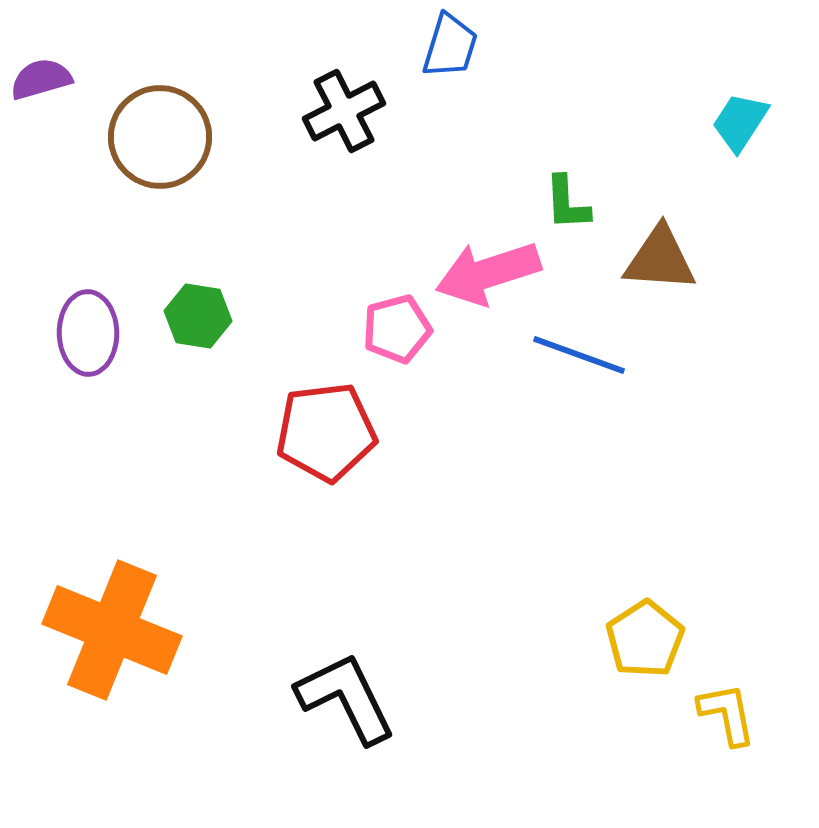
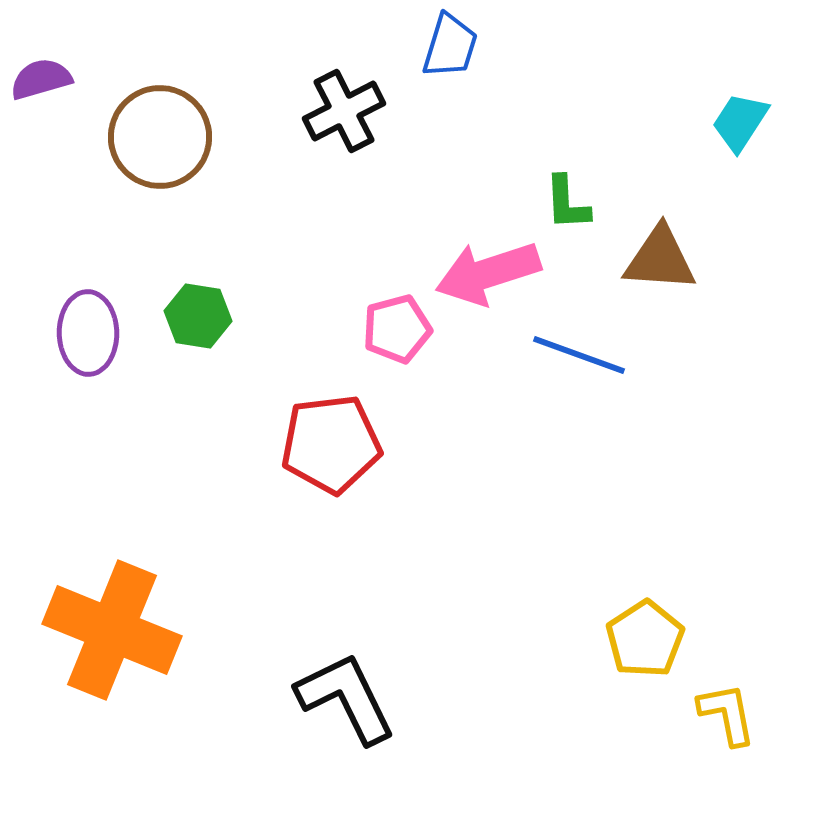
red pentagon: moved 5 px right, 12 px down
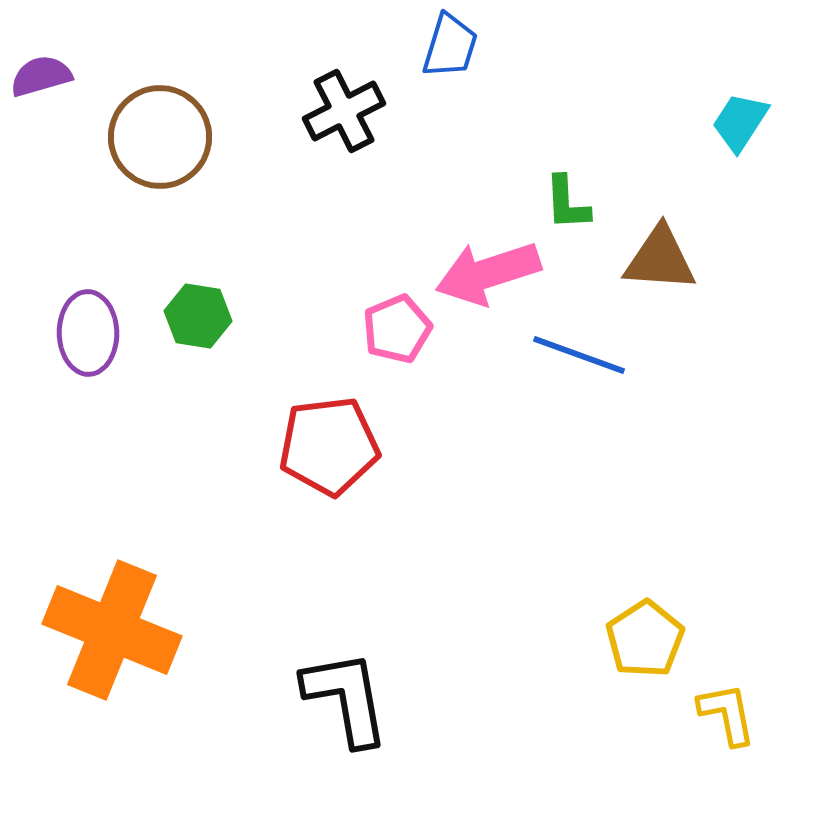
purple semicircle: moved 3 px up
pink pentagon: rotated 8 degrees counterclockwise
red pentagon: moved 2 px left, 2 px down
black L-shape: rotated 16 degrees clockwise
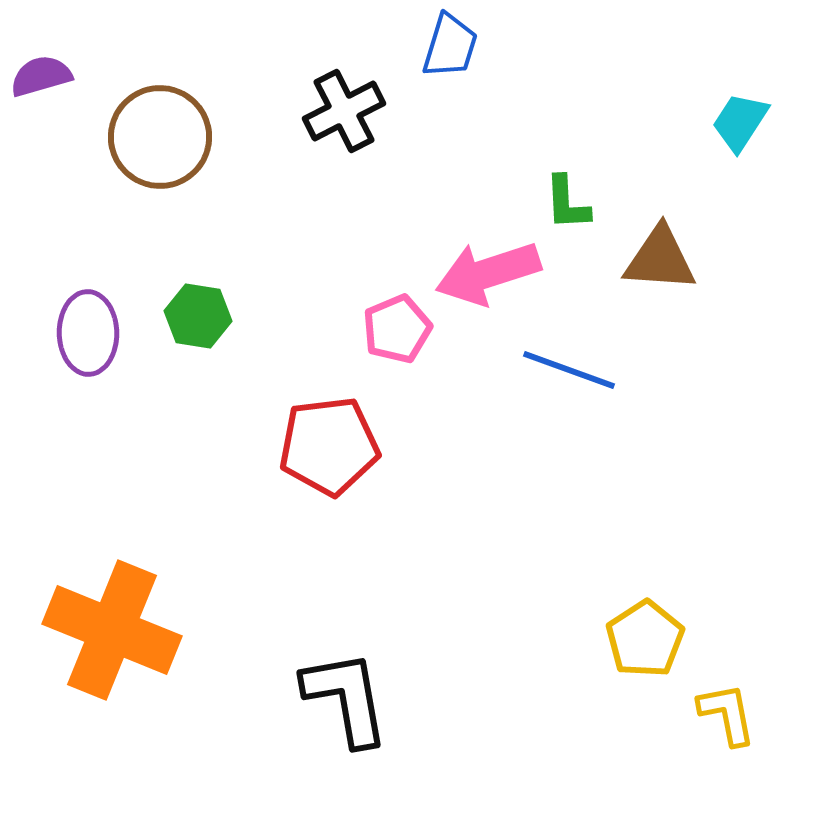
blue line: moved 10 px left, 15 px down
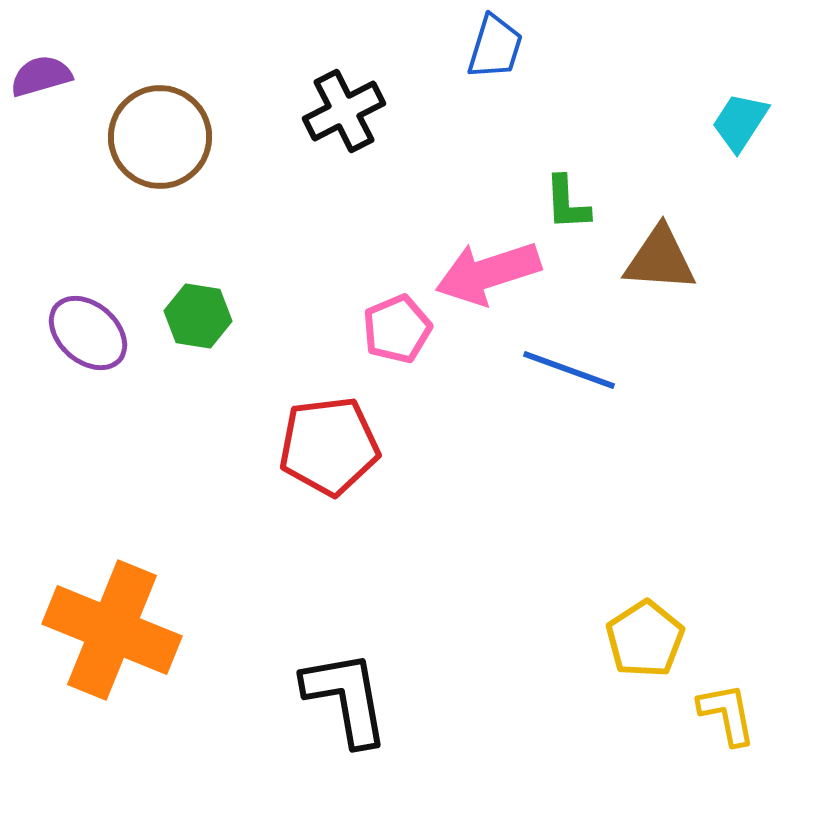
blue trapezoid: moved 45 px right, 1 px down
purple ellipse: rotated 48 degrees counterclockwise
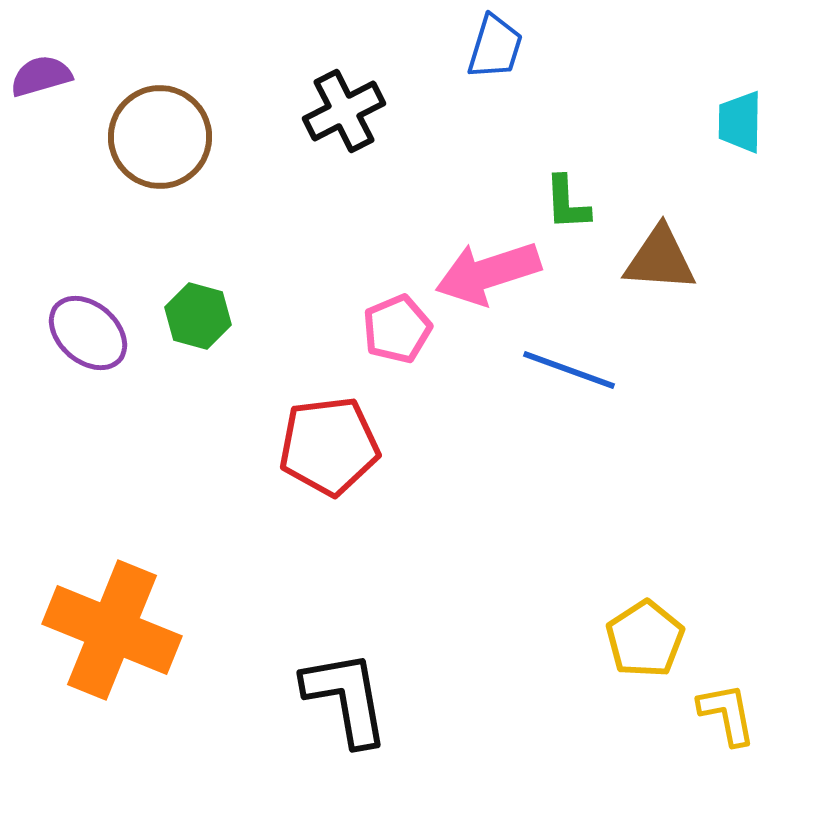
cyan trapezoid: rotated 32 degrees counterclockwise
green hexagon: rotated 6 degrees clockwise
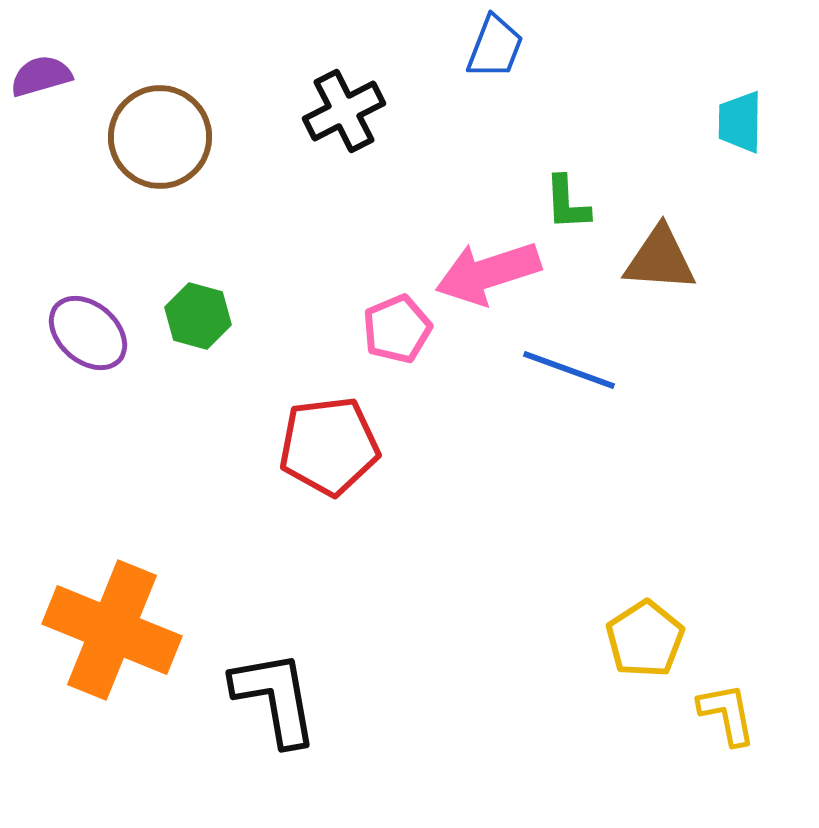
blue trapezoid: rotated 4 degrees clockwise
black L-shape: moved 71 px left
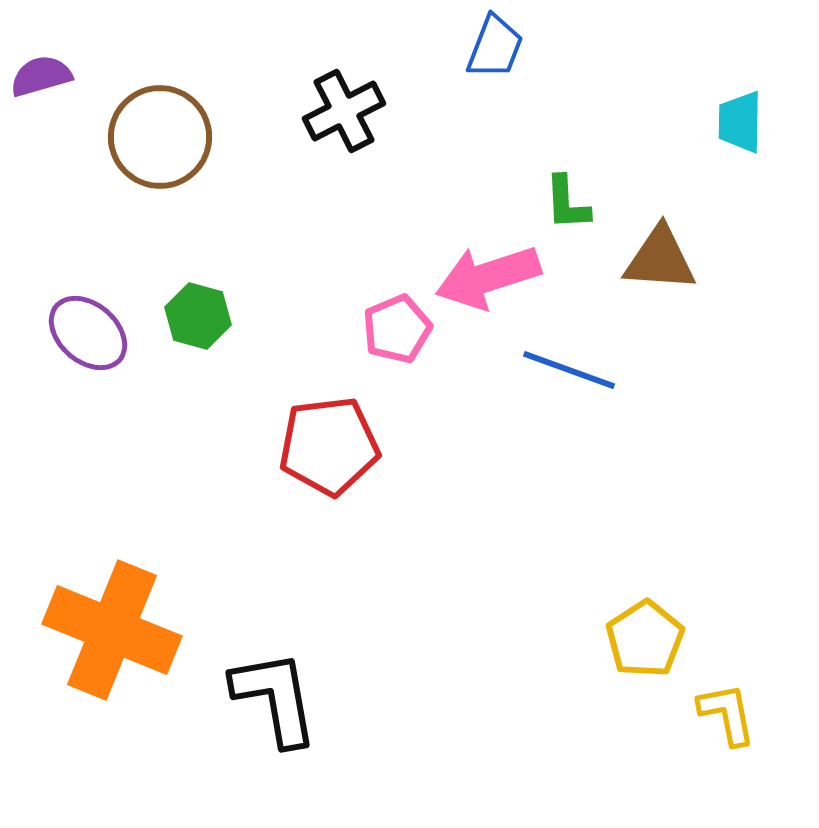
pink arrow: moved 4 px down
